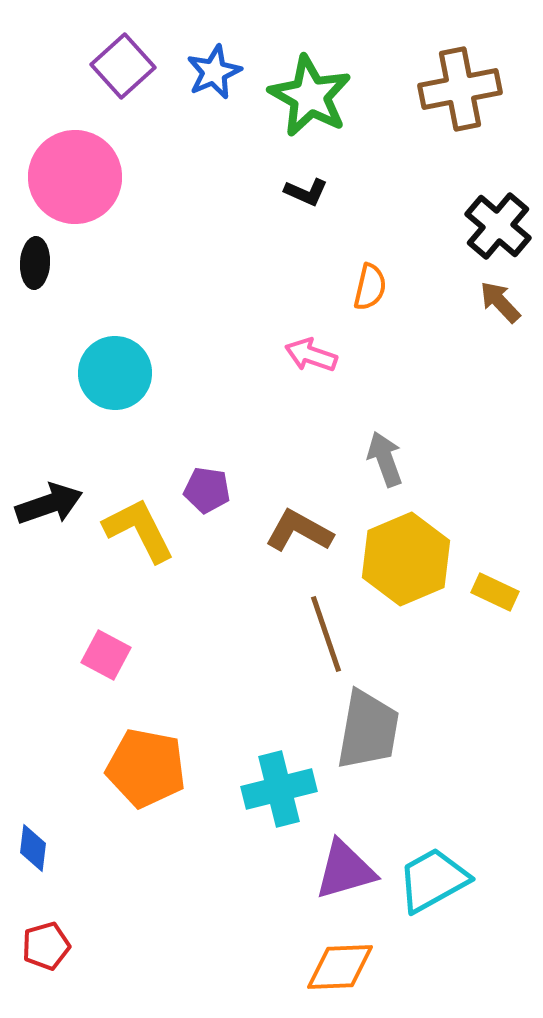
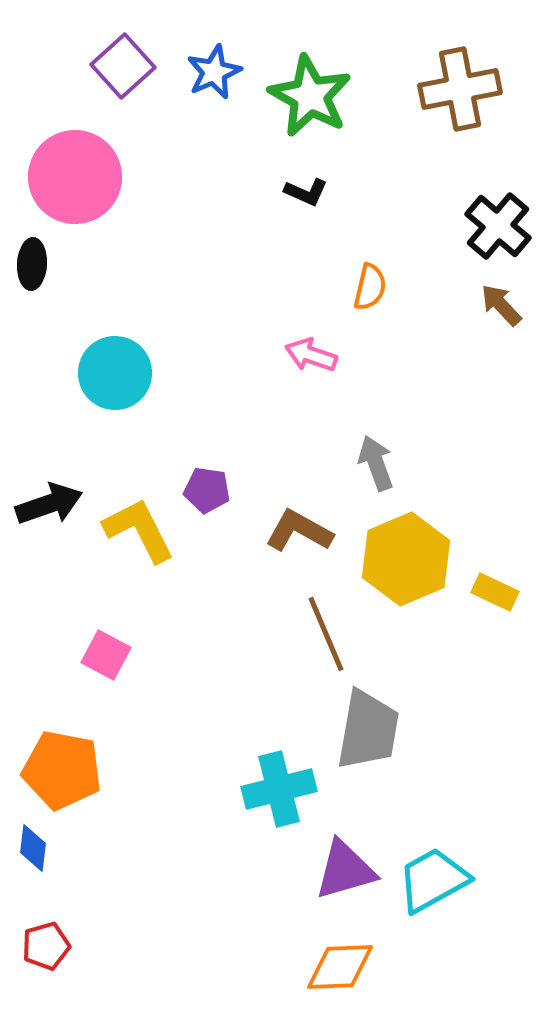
black ellipse: moved 3 px left, 1 px down
brown arrow: moved 1 px right, 3 px down
gray arrow: moved 9 px left, 4 px down
brown line: rotated 4 degrees counterclockwise
orange pentagon: moved 84 px left, 2 px down
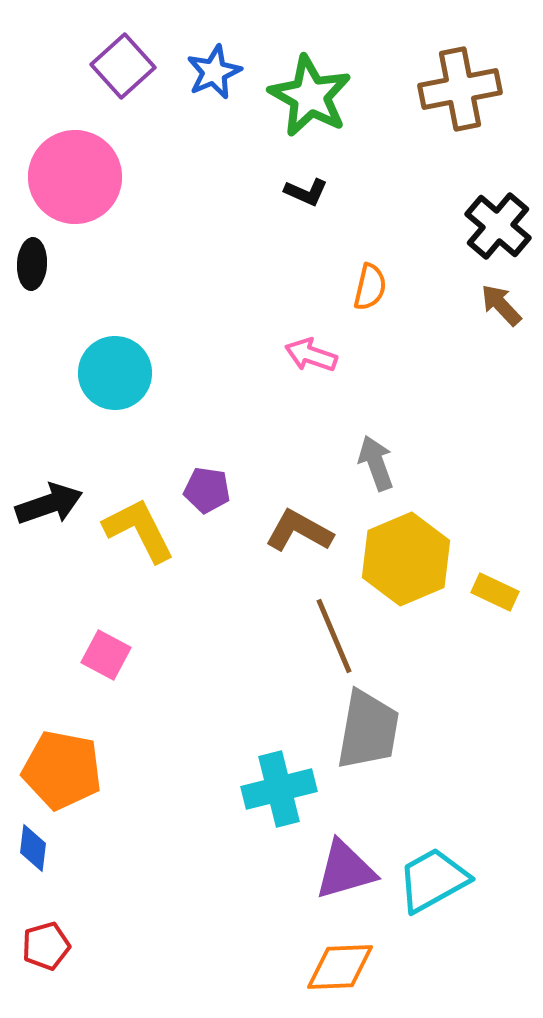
brown line: moved 8 px right, 2 px down
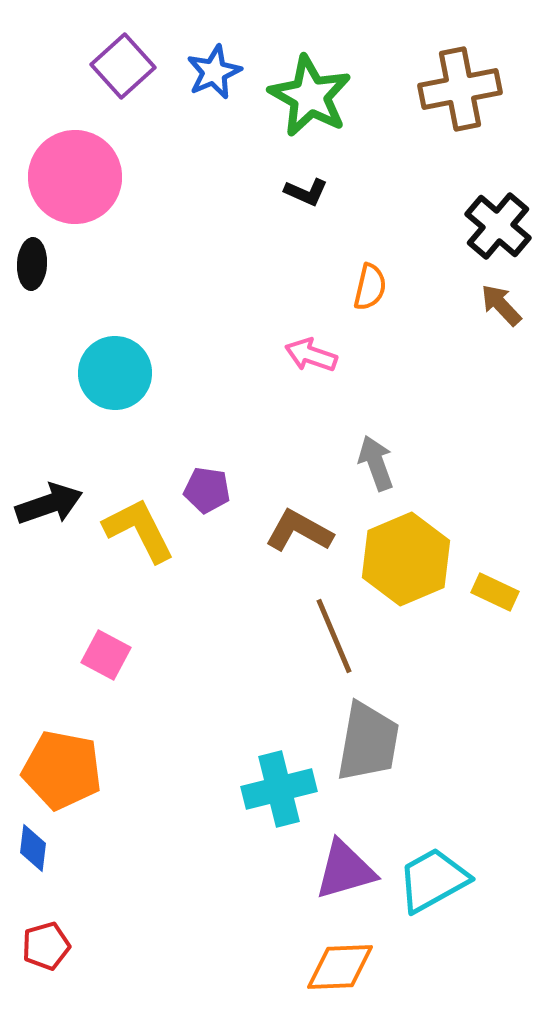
gray trapezoid: moved 12 px down
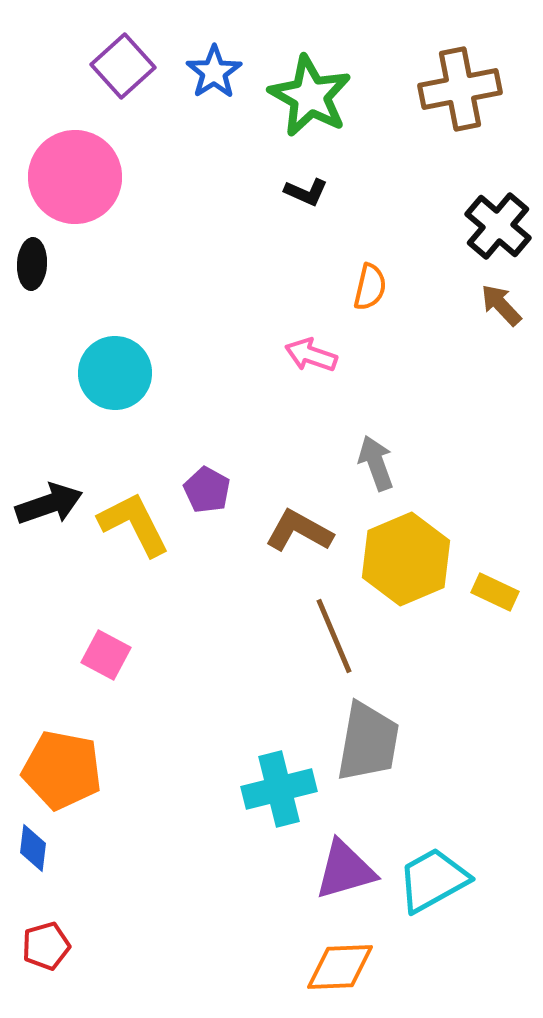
blue star: rotated 10 degrees counterclockwise
purple pentagon: rotated 21 degrees clockwise
yellow L-shape: moved 5 px left, 6 px up
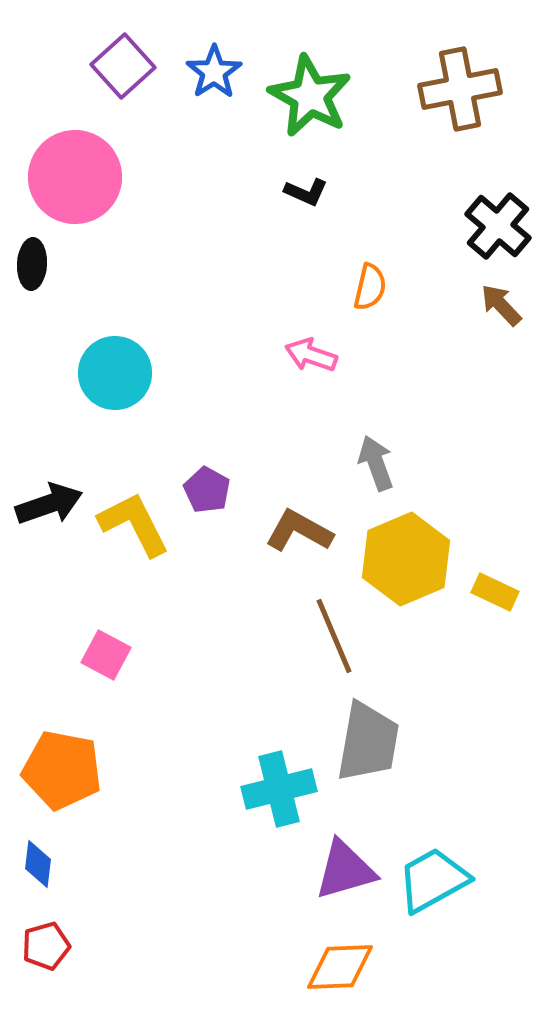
blue diamond: moved 5 px right, 16 px down
